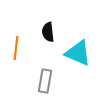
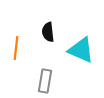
cyan triangle: moved 3 px right, 3 px up
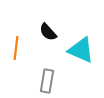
black semicircle: rotated 36 degrees counterclockwise
gray rectangle: moved 2 px right
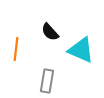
black semicircle: moved 2 px right
orange line: moved 1 px down
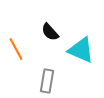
orange line: rotated 35 degrees counterclockwise
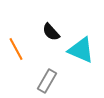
black semicircle: moved 1 px right
gray rectangle: rotated 20 degrees clockwise
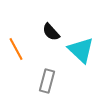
cyan triangle: rotated 20 degrees clockwise
gray rectangle: rotated 15 degrees counterclockwise
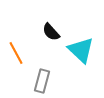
orange line: moved 4 px down
gray rectangle: moved 5 px left
